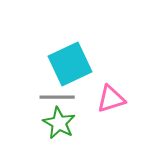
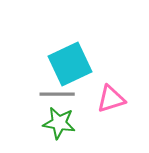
gray line: moved 3 px up
green star: rotated 20 degrees counterclockwise
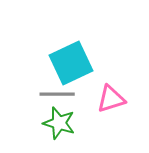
cyan square: moved 1 px right, 1 px up
green star: rotated 8 degrees clockwise
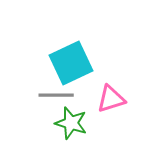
gray line: moved 1 px left, 1 px down
green star: moved 12 px right
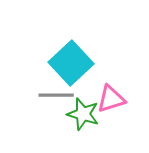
cyan square: rotated 18 degrees counterclockwise
green star: moved 12 px right, 9 px up
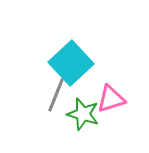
gray line: rotated 68 degrees counterclockwise
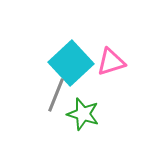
pink triangle: moved 37 px up
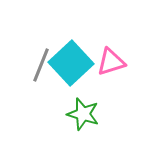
gray line: moved 15 px left, 30 px up
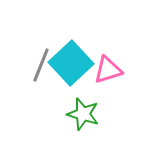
pink triangle: moved 3 px left, 8 px down
